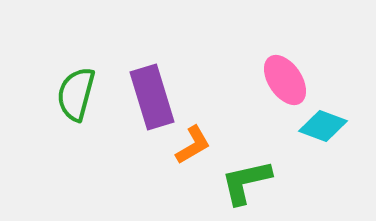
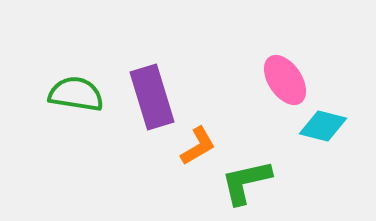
green semicircle: rotated 84 degrees clockwise
cyan diamond: rotated 6 degrees counterclockwise
orange L-shape: moved 5 px right, 1 px down
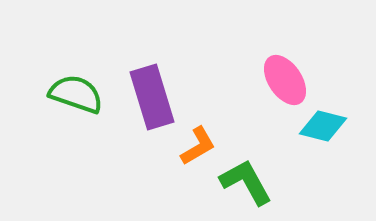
green semicircle: rotated 10 degrees clockwise
green L-shape: rotated 74 degrees clockwise
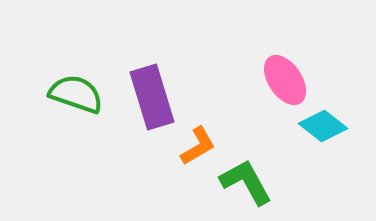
cyan diamond: rotated 24 degrees clockwise
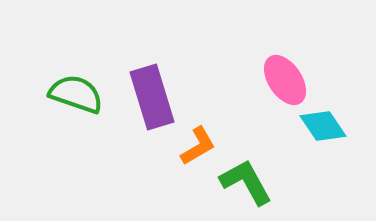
cyan diamond: rotated 18 degrees clockwise
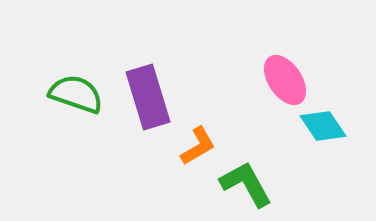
purple rectangle: moved 4 px left
green L-shape: moved 2 px down
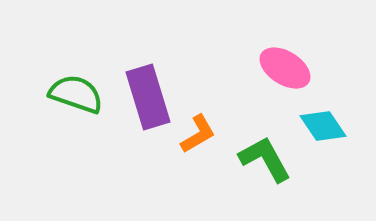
pink ellipse: moved 12 px up; rotated 24 degrees counterclockwise
orange L-shape: moved 12 px up
green L-shape: moved 19 px right, 25 px up
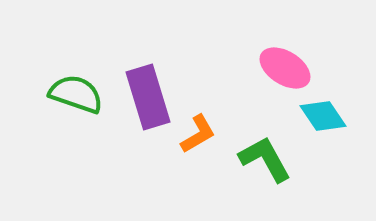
cyan diamond: moved 10 px up
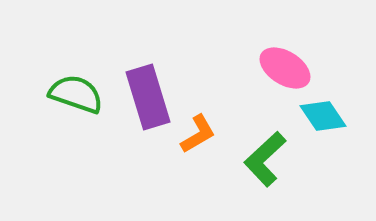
green L-shape: rotated 104 degrees counterclockwise
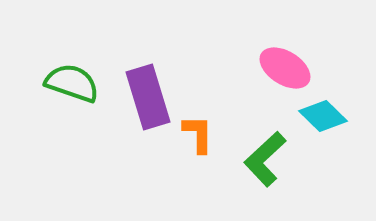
green semicircle: moved 4 px left, 11 px up
cyan diamond: rotated 12 degrees counterclockwise
orange L-shape: rotated 60 degrees counterclockwise
